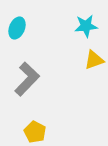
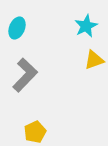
cyan star: rotated 20 degrees counterclockwise
gray L-shape: moved 2 px left, 4 px up
yellow pentagon: rotated 20 degrees clockwise
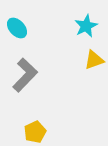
cyan ellipse: rotated 65 degrees counterclockwise
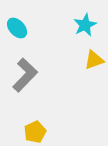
cyan star: moved 1 px left, 1 px up
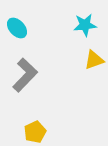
cyan star: rotated 20 degrees clockwise
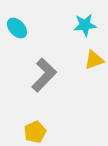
gray L-shape: moved 19 px right
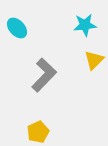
yellow triangle: rotated 25 degrees counterclockwise
yellow pentagon: moved 3 px right
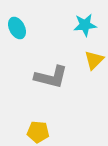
cyan ellipse: rotated 15 degrees clockwise
gray L-shape: moved 7 px right, 2 px down; rotated 60 degrees clockwise
yellow pentagon: rotated 30 degrees clockwise
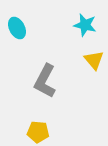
cyan star: rotated 20 degrees clockwise
yellow triangle: rotated 25 degrees counterclockwise
gray L-shape: moved 6 px left, 4 px down; rotated 104 degrees clockwise
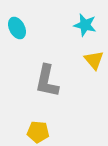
gray L-shape: moved 2 px right; rotated 16 degrees counterclockwise
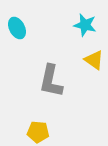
yellow triangle: rotated 15 degrees counterclockwise
gray L-shape: moved 4 px right
